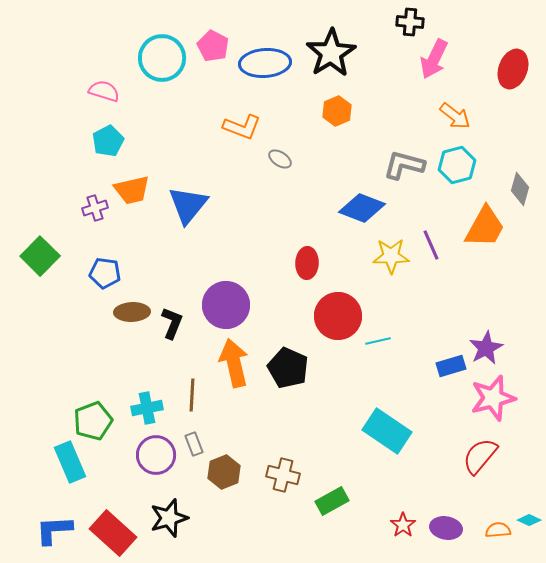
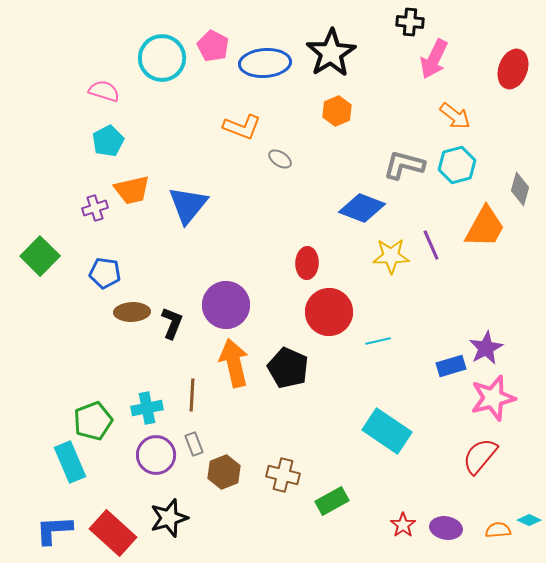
red circle at (338, 316): moved 9 px left, 4 px up
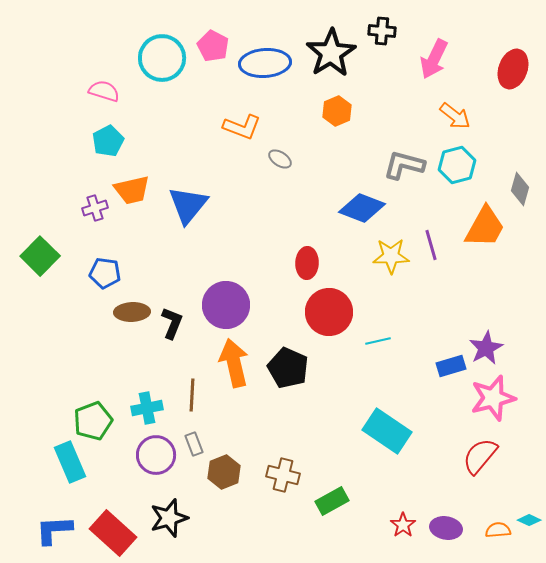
black cross at (410, 22): moved 28 px left, 9 px down
purple line at (431, 245): rotated 8 degrees clockwise
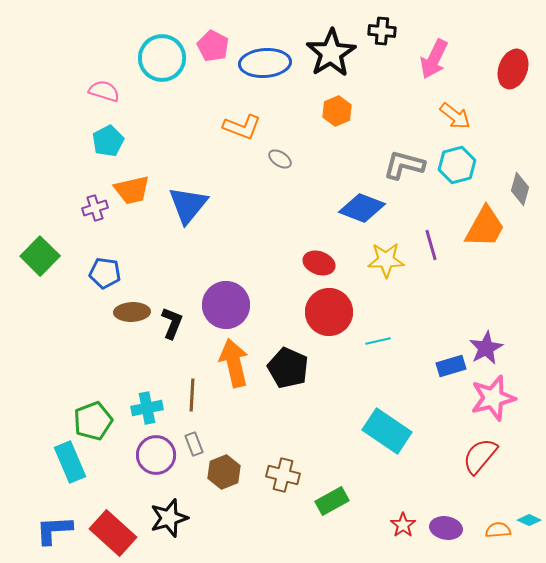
yellow star at (391, 256): moved 5 px left, 4 px down
red ellipse at (307, 263): moved 12 px right; rotated 72 degrees counterclockwise
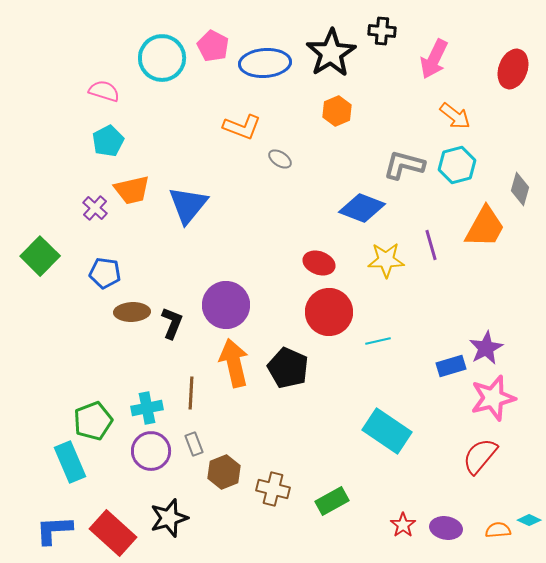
purple cross at (95, 208): rotated 30 degrees counterclockwise
brown line at (192, 395): moved 1 px left, 2 px up
purple circle at (156, 455): moved 5 px left, 4 px up
brown cross at (283, 475): moved 10 px left, 14 px down
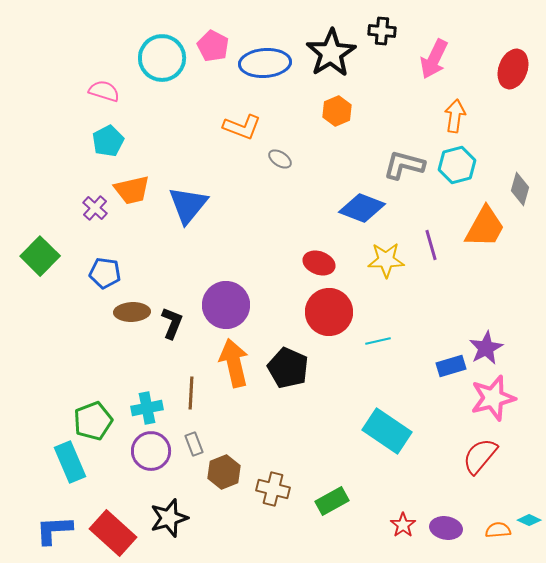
orange arrow at (455, 116): rotated 120 degrees counterclockwise
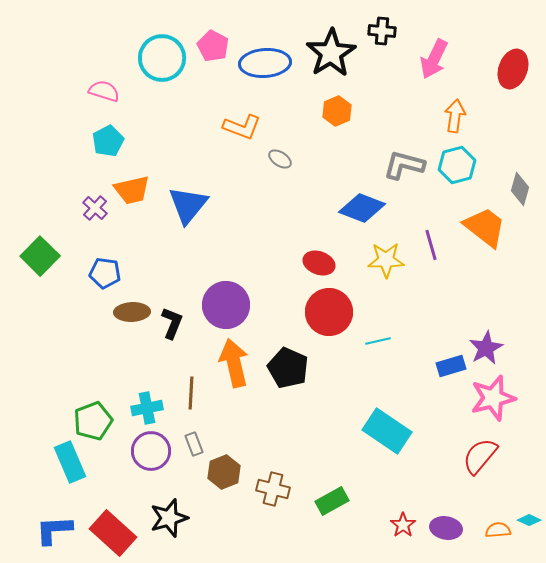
orange trapezoid at (485, 227): rotated 81 degrees counterclockwise
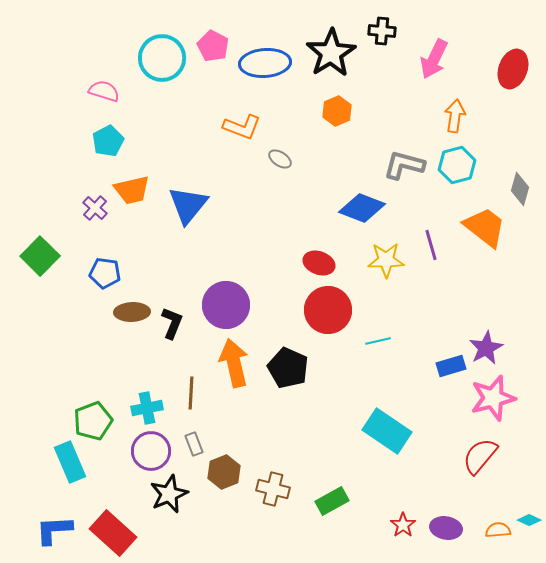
red circle at (329, 312): moved 1 px left, 2 px up
black star at (169, 518): moved 24 px up; rotated 6 degrees counterclockwise
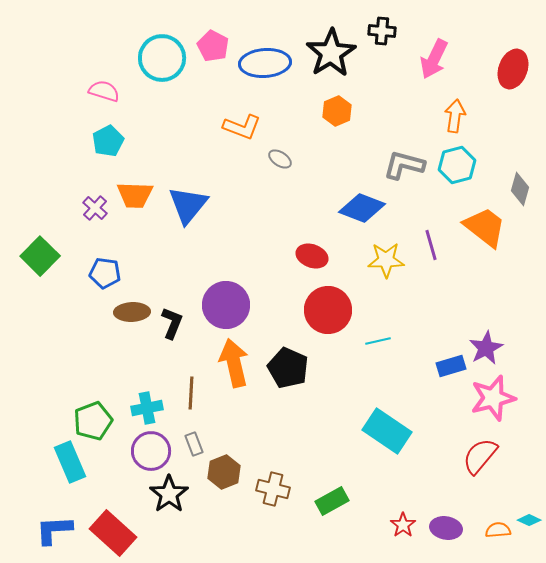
orange trapezoid at (132, 190): moved 3 px right, 5 px down; rotated 15 degrees clockwise
red ellipse at (319, 263): moved 7 px left, 7 px up
black star at (169, 494): rotated 12 degrees counterclockwise
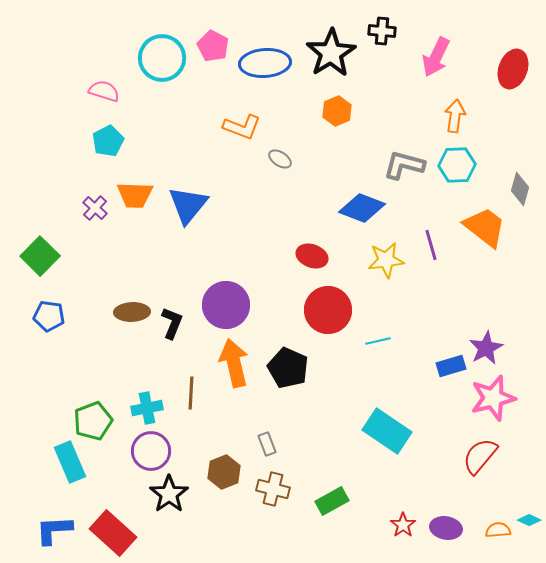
pink arrow at (434, 59): moved 2 px right, 2 px up
cyan hexagon at (457, 165): rotated 12 degrees clockwise
yellow star at (386, 260): rotated 6 degrees counterclockwise
blue pentagon at (105, 273): moved 56 px left, 43 px down
gray rectangle at (194, 444): moved 73 px right
